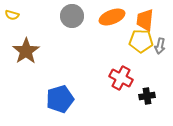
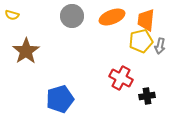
orange trapezoid: moved 1 px right
yellow pentagon: rotated 15 degrees counterclockwise
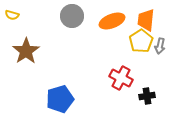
orange ellipse: moved 4 px down
yellow pentagon: rotated 20 degrees counterclockwise
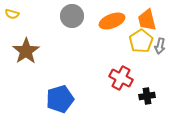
yellow semicircle: moved 1 px up
orange trapezoid: moved 1 px right; rotated 20 degrees counterclockwise
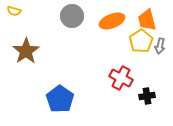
yellow semicircle: moved 2 px right, 3 px up
blue pentagon: rotated 20 degrees counterclockwise
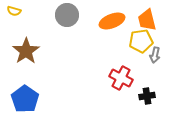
gray circle: moved 5 px left, 1 px up
yellow pentagon: rotated 25 degrees clockwise
gray arrow: moved 5 px left, 9 px down
blue pentagon: moved 35 px left
